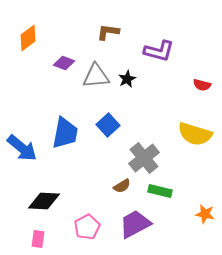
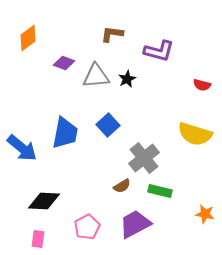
brown L-shape: moved 4 px right, 2 px down
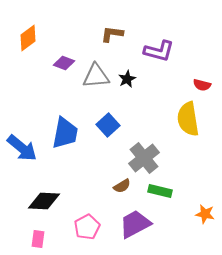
yellow semicircle: moved 7 px left, 15 px up; rotated 64 degrees clockwise
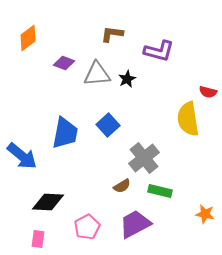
gray triangle: moved 1 px right, 2 px up
red semicircle: moved 6 px right, 7 px down
blue arrow: moved 8 px down
black diamond: moved 4 px right, 1 px down
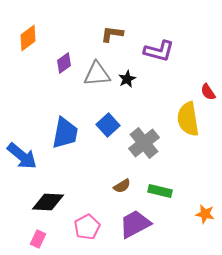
purple diamond: rotated 55 degrees counterclockwise
red semicircle: rotated 42 degrees clockwise
gray cross: moved 15 px up
pink rectangle: rotated 18 degrees clockwise
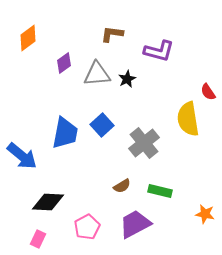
blue square: moved 6 px left
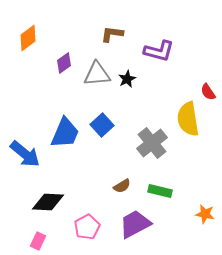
blue trapezoid: rotated 12 degrees clockwise
gray cross: moved 8 px right
blue arrow: moved 3 px right, 2 px up
pink rectangle: moved 2 px down
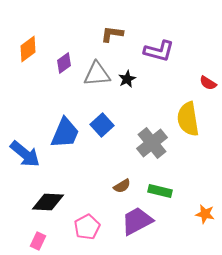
orange diamond: moved 11 px down
red semicircle: moved 9 px up; rotated 24 degrees counterclockwise
purple trapezoid: moved 2 px right, 3 px up
